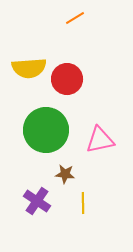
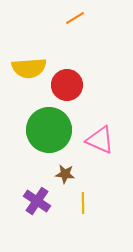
red circle: moved 6 px down
green circle: moved 3 px right
pink triangle: rotated 36 degrees clockwise
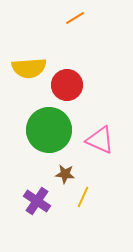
yellow line: moved 6 px up; rotated 25 degrees clockwise
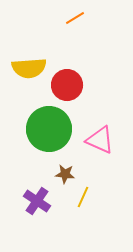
green circle: moved 1 px up
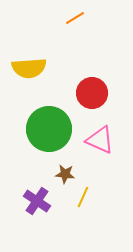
red circle: moved 25 px right, 8 px down
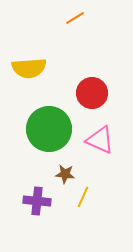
purple cross: rotated 28 degrees counterclockwise
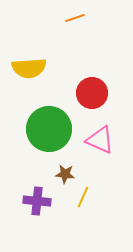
orange line: rotated 12 degrees clockwise
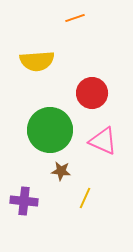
yellow semicircle: moved 8 px right, 7 px up
green circle: moved 1 px right, 1 px down
pink triangle: moved 3 px right, 1 px down
brown star: moved 4 px left, 3 px up
yellow line: moved 2 px right, 1 px down
purple cross: moved 13 px left
